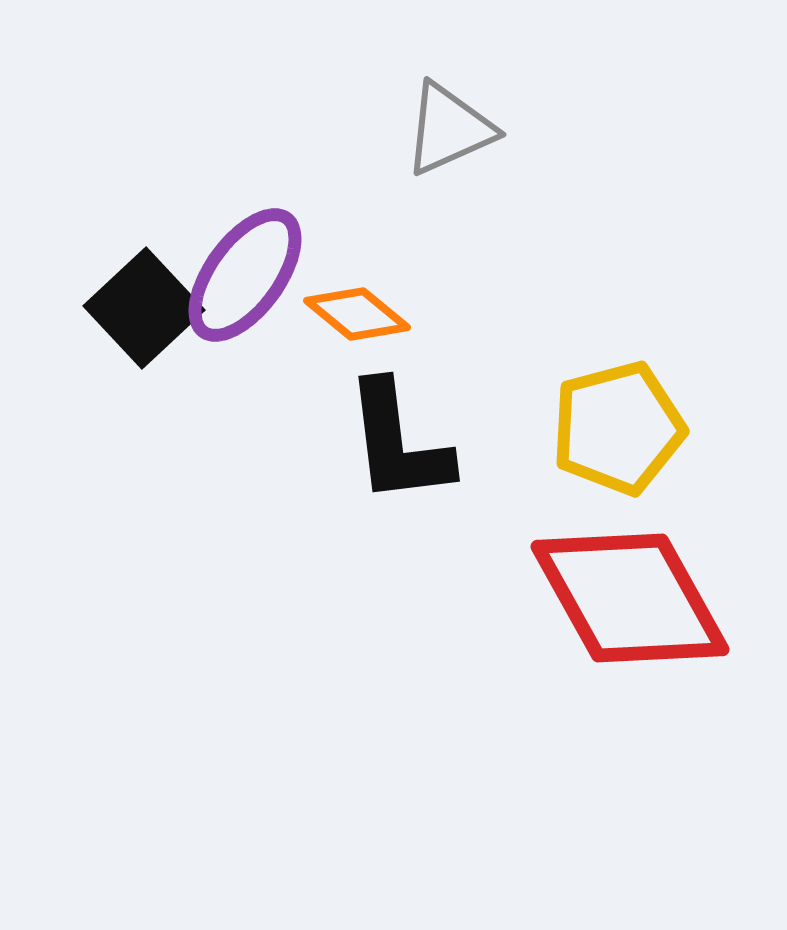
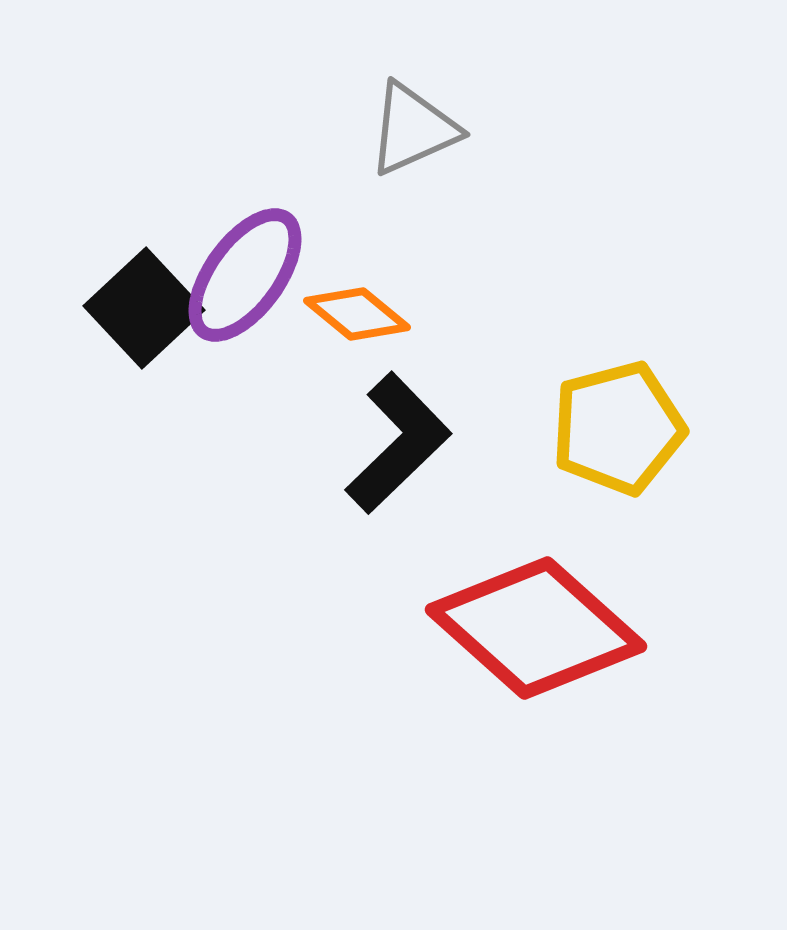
gray triangle: moved 36 px left
black L-shape: rotated 127 degrees counterclockwise
red diamond: moved 94 px left, 30 px down; rotated 19 degrees counterclockwise
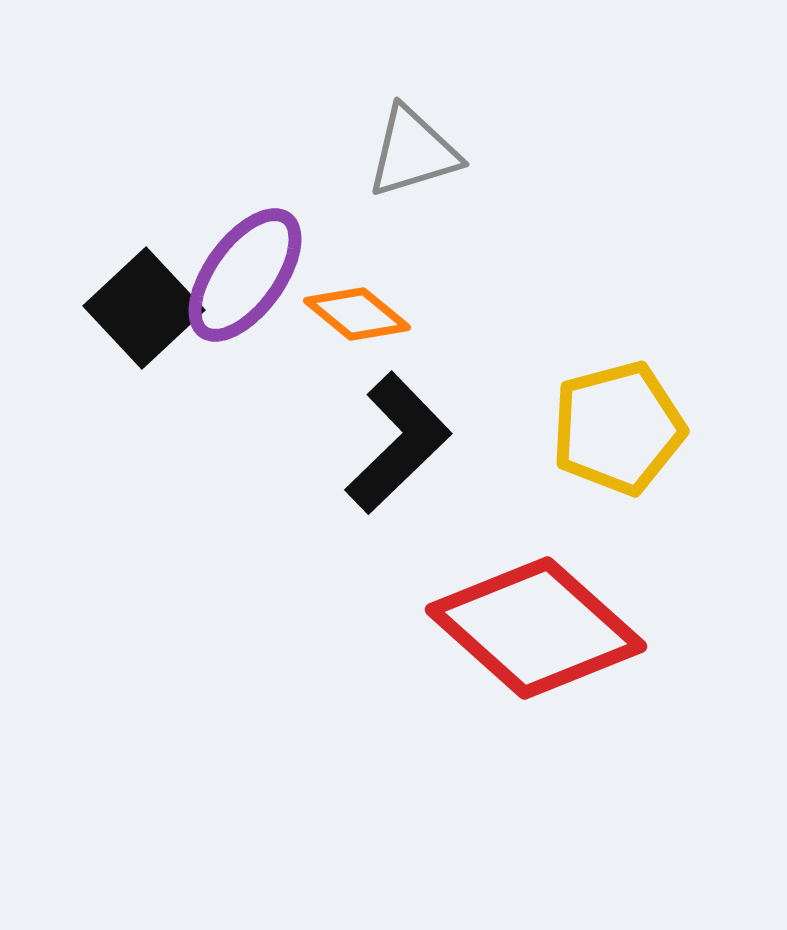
gray triangle: moved 23 px down; rotated 7 degrees clockwise
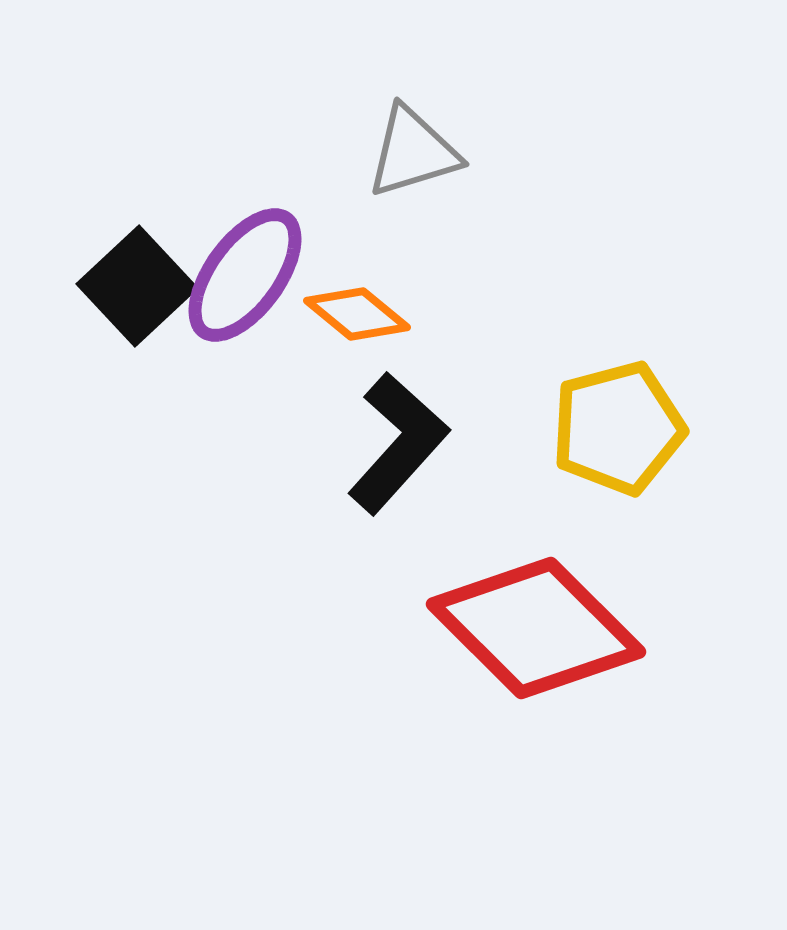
black square: moved 7 px left, 22 px up
black L-shape: rotated 4 degrees counterclockwise
red diamond: rotated 3 degrees clockwise
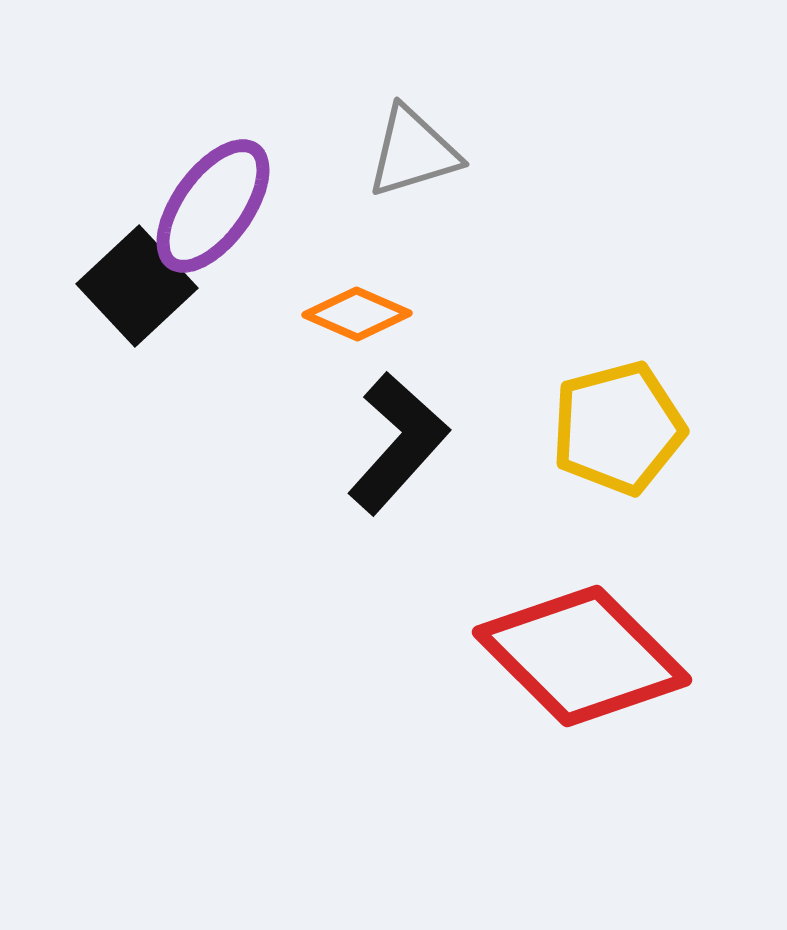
purple ellipse: moved 32 px left, 69 px up
orange diamond: rotated 16 degrees counterclockwise
red diamond: moved 46 px right, 28 px down
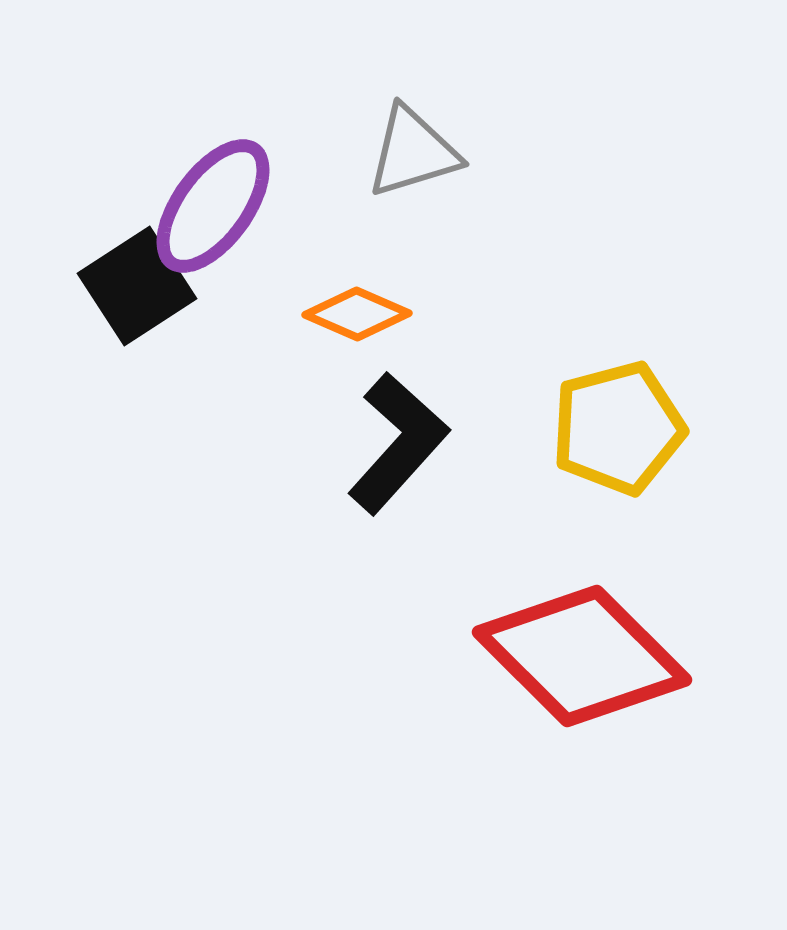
black square: rotated 10 degrees clockwise
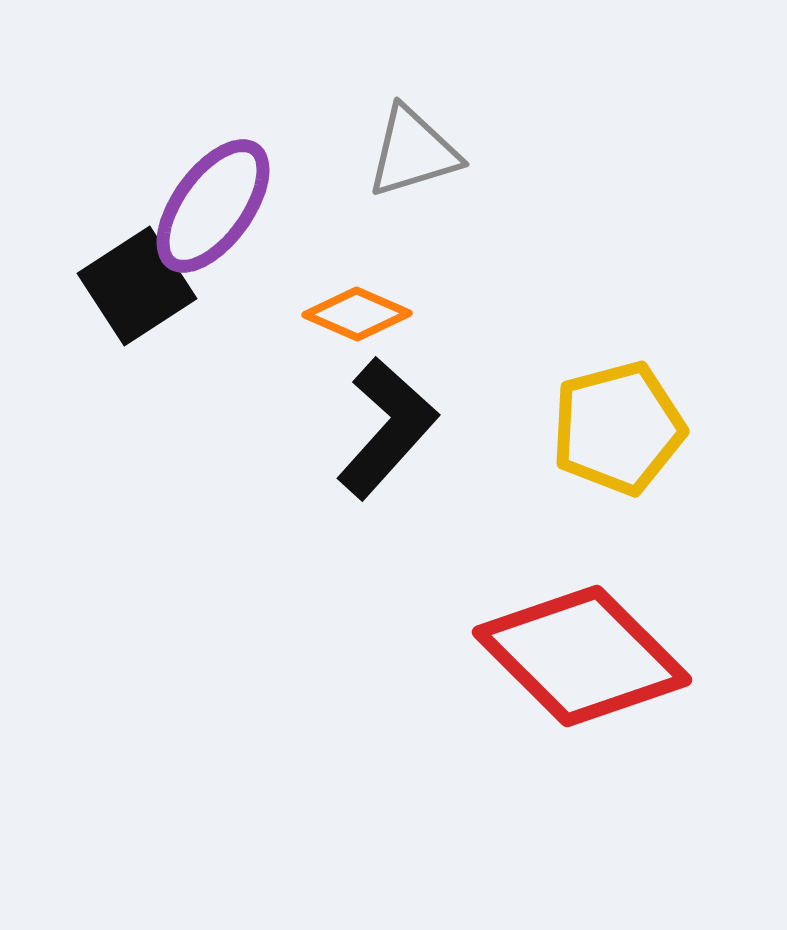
black L-shape: moved 11 px left, 15 px up
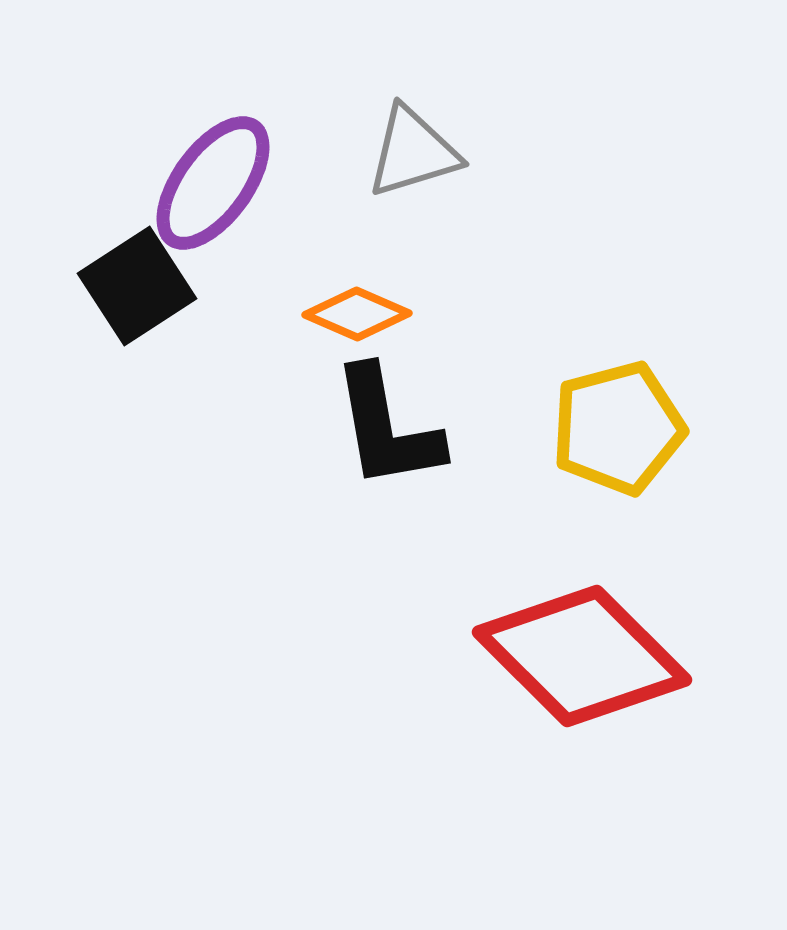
purple ellipse: moved 23 px up
black L-shape: rotated 128 degrees clockwise
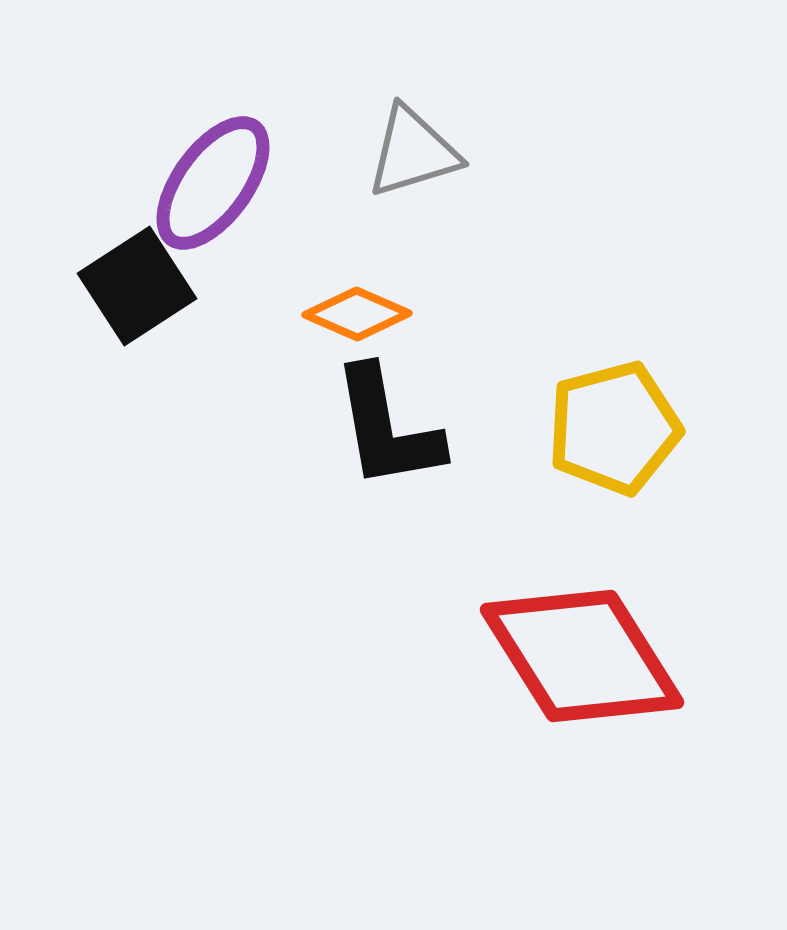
yellow pentagon: moved 4 px left
red diamond: rotated 13 degrees clockwise
